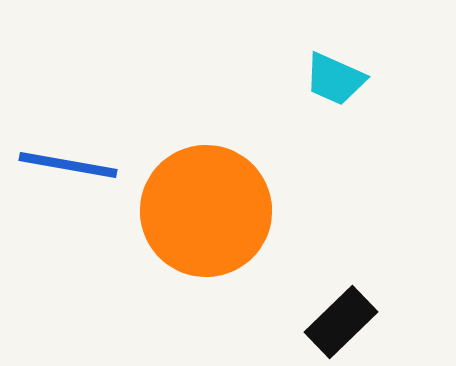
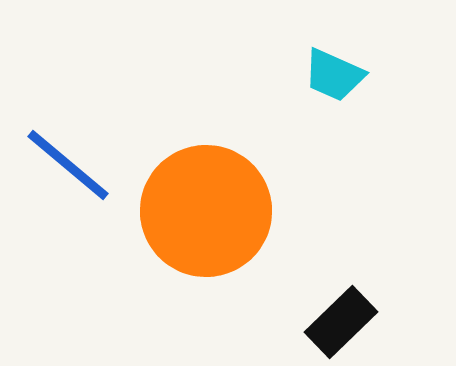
cyan trapezoid: moved 1 px left, 4 px up
blue line: rotated 30 degrees clockwise
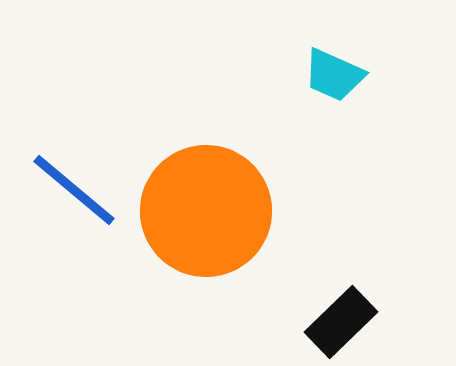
blue line: moved 6 px right, 25 px down
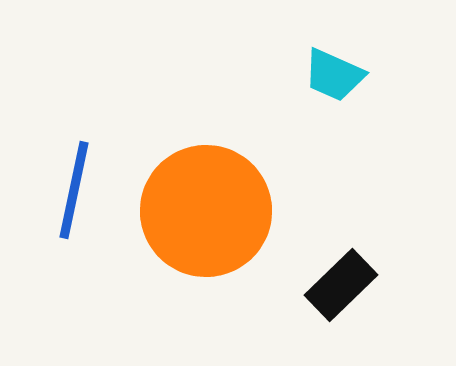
blue line: rotated 62 degrees clockwise
black rectangle: moved 37 px up
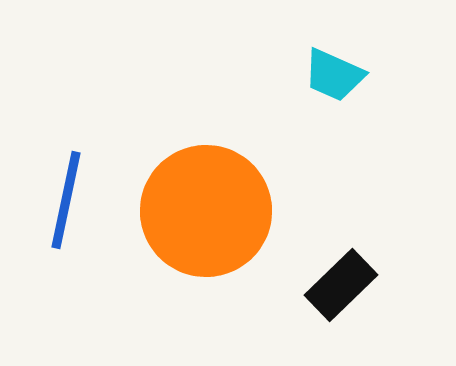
blue line: moved 8 px left, 10 px down
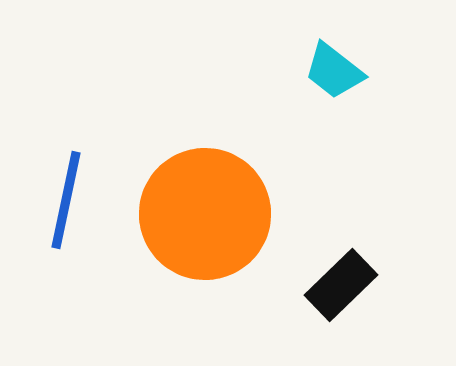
cyan trapezoid: moved 4 px up; rotated 14 degrees clockwise
orange circle: moved 1 px left, 3 px down
